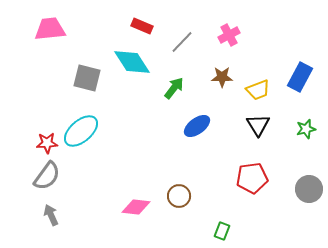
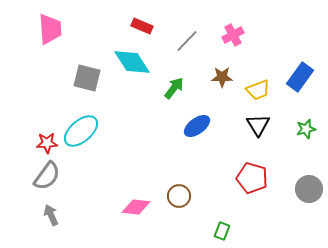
pink trapezoid: rotated 92 degrees clockwise
pink cross: moved 4 px right
gray line: moved 5 px right, 1 px up
blue rectangle: rotated 8 degrees clockwise
red pentagon: rotated 24 degrees clockwise
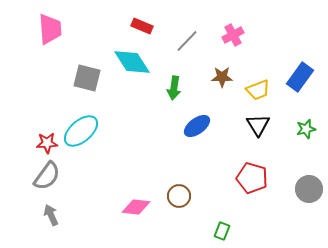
green arrow: rotated 150 degrees clockwise
